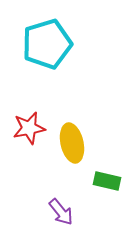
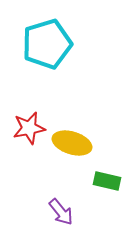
yellow ellipse: rotated 60 degrees counterclockwise
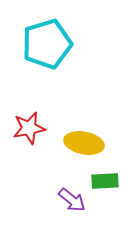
yellow ellipse: moved 12 px right; rotated 6 degrees counterclockwise
green rectangle: moved 2 px left; rotated 16 degrees counterclockwise
purple arrow: moved 11 px right, 12 px up; rotated 12 degrees counterclockwise
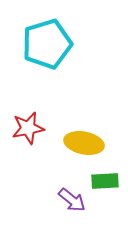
red star: moved 1 px left
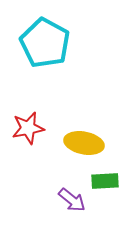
cyan pentagon: moved 2 px left, 1 px up; rotated 27 degrees counterclockwise
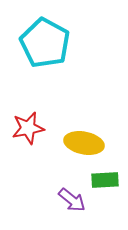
green rectangle: moved 1 px up
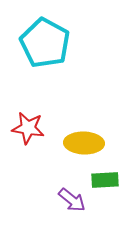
red star: rotated 20 degrees clockwise
yellow ellipse: rotated 9 degrees counterclockwise
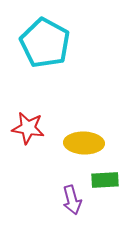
purple arrow: rotated 36 degrees clockwise
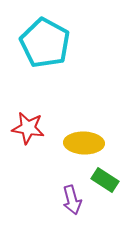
green rectangle: rotated 36 degrees clockwise
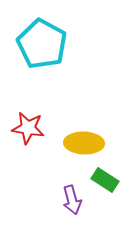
cyan pentagon: moved 3 px left, 1 px down
